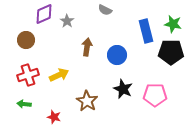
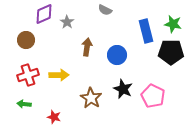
gray star: moved 1 px down
yellow arrow: rotated 24 degrees clockwise
pink pentagon: moved 2 px left, 1 px down; rotated 25 degrees clockwise
brown star: moved 4 px right, 3 px up
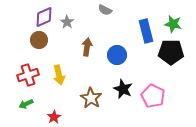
purple diamond: moved 3 px down
brown circle: moved 13 px right
yellow arrow: rotated 78 degrees clockwise
green arrow: moved 2 px right; rotated 32 degrees counterclockwise
red star: rotated 24 degrees clockwise
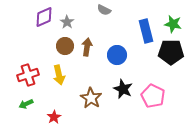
gray semicircle: moved 1 px left
brown circle: moved 26 px right, 6 px down
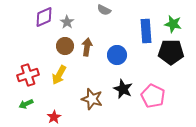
blue rectangle: rotated 10 degrees clockwise
yellow arrow: rotated 42 degrees clockwise
brown star: moved 1 px right, 1 px down; rotated 15 degrees counterclockwise
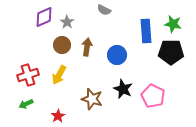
brown circle: moved 3 px left, 1 px up
red star: moved 4 px right, 1 px up
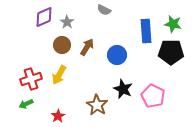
brown arrow: rotated 24 degrees clockwise
red cross: moved 3 px right, 4 px down
brown star: moved 5 px right, 6 px down; rotated 15 degrees clockwise
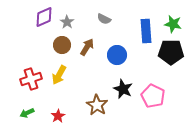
gray semicircle: moved 9 px down
green arrow: moved 1 px right, 9 px down
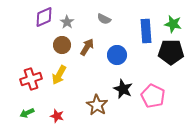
red star: moved 1 px left; rotated 24 degrees counterclockwise
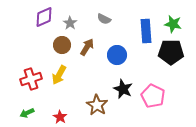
gray star: moved 3 px right, 1 px down
red star: moved 3 px right, 1 px down; rotated 16 degrees clockwise
